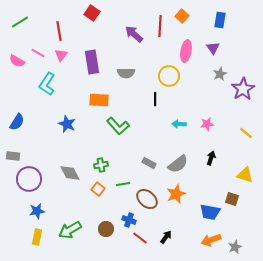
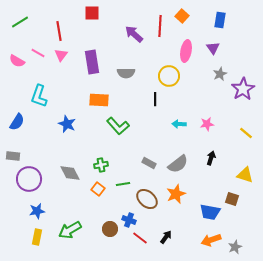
red square at (92, 13): rotated 35 degrees counterclockwise
cyan L-shape at (47, 84): moved 8 px left, 12 px down; rotated 15 degrees counterclockwise
brown circle at (106, 229): moved 4 px right
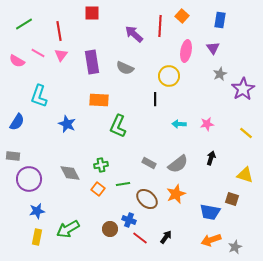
green line at (20, 22): moved 4 px right, 2 px down
gray semicircle at (126, 73): moved 1 px left, 5 px up; rotated 24 degrees clockwise
green L-shape at (118, 126): rotated 65 degrees clockwise
green arrow at (70, 230): moved 2 px left, 1 px up
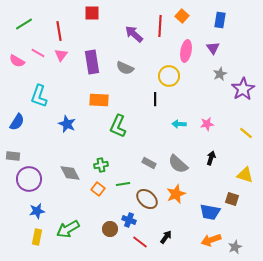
gray semicircle at (178, 164): rotated 80 degrees clockwise
red line at (140, 238): moved 4 px down
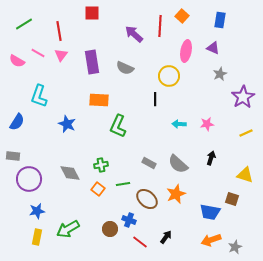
purple triangle at (213, 48): rotated 32 degrees counterclockwise
purple star at (243, 89): moved 8 px down
yellow line at (246, 133): rotated 64 degrees counterclockwise
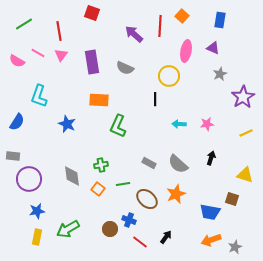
red square at (92, 13): rotated 21 degrees clockwise
gray diamond at (70, 173): moved 2 px right, 3 px down; rotated 20 degrees clockwise
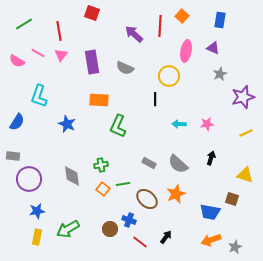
purple star at (243, 97): rotated 15 degrees clockwise
orange square at (98, 189): moved 5 px right
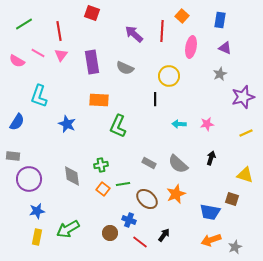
red line at (160, 26): moved 2 px right, 5 px down
purple triangle at (213, 48): moved 12 px right
pink ellipse at (186, 51): moved 5 px right, 4 px up
brown circle at (110, 229): moved 4 px down
black arrow at (166, 237): moved 2 px left, 2 px up
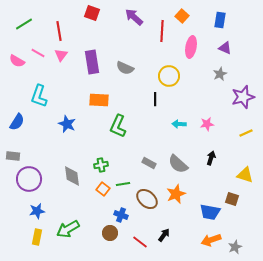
purple arrow at (134, 34): moved 17 px up
blue cross at (129, 220): moved 8 px left, 5 px up
